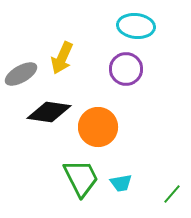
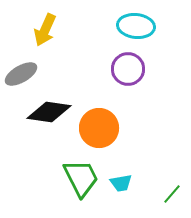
yellow arrow: moved 17 px left, 28 px up
purple circle: moved 2 px right
orange circle: moved 1 px right, 1 px down
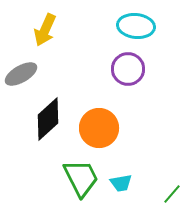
black diamond: moved 1 px left, 7 px down; rotated 51 degrees counterclockwise
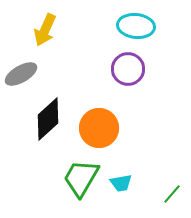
green trapezoid: rotated 123 degrees counterclockwise
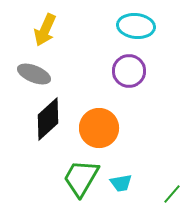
purple circle: moved 1 px right, 2 px down
gray ellipse: moved 13 px right; rotated 52 degrees clockwise
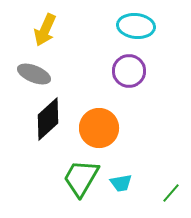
green line: moved 1 px left, 1 px up
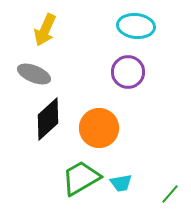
purple circle: moved 1 px left, 1 px down
green trapezoid: rotated 30 degrees clockwise
green line: moved 1 px left, 1 px down
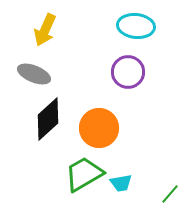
green trapezoid: moved 3 px right, 4 px up
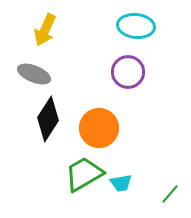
black diamond: rotated 15 degrees counterclockwise
